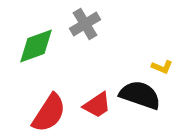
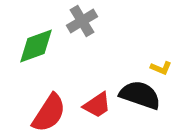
gray cross: moved 3 px left, 3 px up
yellow L-shape: moved 1 px left, 1 px down
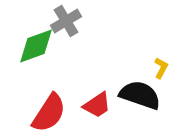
gray cross: moved 16 px left
yellow L-shape: rotated 85 degrees counterclockwise
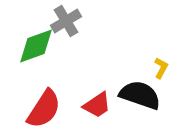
red semicircle: moved 5 px left, 4 px up
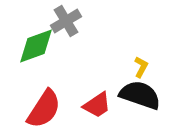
yellow L-shape: moved 20 px left, 1 px up
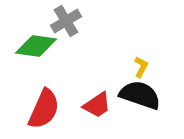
green diamond: rotated 27 degrees clockwise
red semicircle: rotated 9 degrees counterclockwise
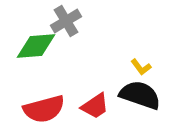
green diamond: rotated 12 degrees counterclockwise
yellow L-shape: rotated 115 degrees clockwise
red trapezoid: moved 2 px left, 1 px down
red semicircle: rotated 51 degrees clockwise
